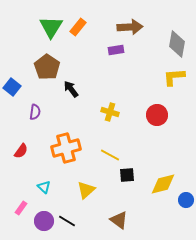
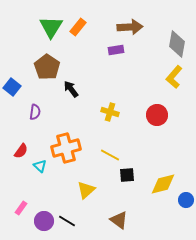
yellow L-shape: rotated 45 degrees counterclockwise
cyan triangle: moved 4 px left, 21 px up
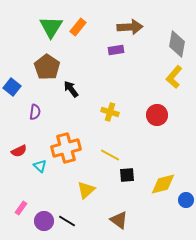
red semicircle: moved 2 px left; rotated 28 degrees clockwise
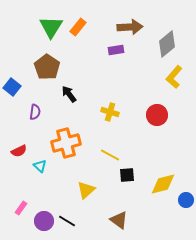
gray diamond: moved 10 px left; rotated 40 degrees clockwise
black arrow: moved 2 px left, 5 px down
orange cross: moved 5 px up
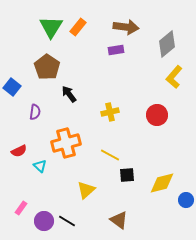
brown arrow: moved 4 px left; rotated 10 degrees clockwise
yellow cross: rotated 30 degrees counterclockwise
yellow diamond: moved 1 px left, 1 px up
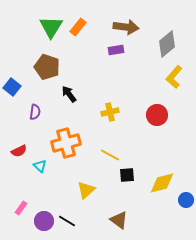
brown pentagon: rotated 15 degrees counterclockwise
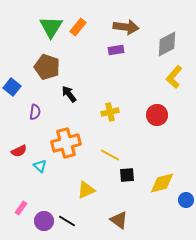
gray diamond: rotated 12 degrees clockwise
yellow triangle: rotated 18 degrees clockwise
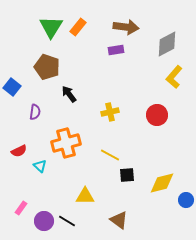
yellow triangle: moved 1 px left, 6 px down; rotated 24 degrees clockwise
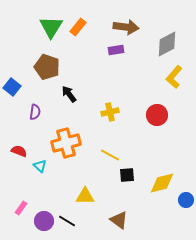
red semicircle: rotated 133 degrees counterclockwise
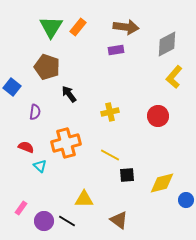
red circle: moved 1 px right, 1 px down
red semicircle: moved 7 px right, 4 px up
yellow triangle: moved 1 px left, 3 px down
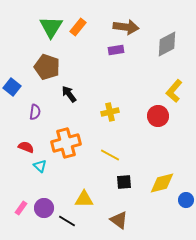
yellow L-shape: moved 14 px down
black square: moved 3 px left, 7 px down
purple circle: moved 13 px up
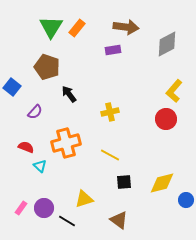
orange rectangle: moved 1 px left, 1 px down
purple rectangle: moved 3 px left
purple semicircle: rotated 35 degrees clockwise
red circle: moved 8 px right, 3 px down
yellow triangle: rotated 18 degrees counterclockwise
